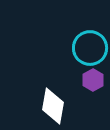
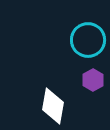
cyan circle: moved 2 px left, 8 px up
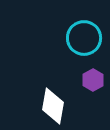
cyan circle: moved 4 px left, 2 px up
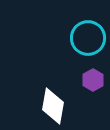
cyan circle: moved 4 px right
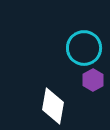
cyan circle: moved 4 px left, 10 px down
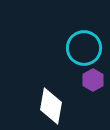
white diamond: moved 2 px left
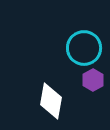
white diamond: moved 5 px up
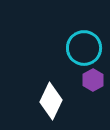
white diamond: rotated 15 degrees clockwise
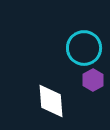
white diamond: rotated 30 degrees counterclockwise
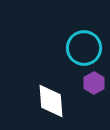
purple hexagon: moved 1 px right, 3 px down
